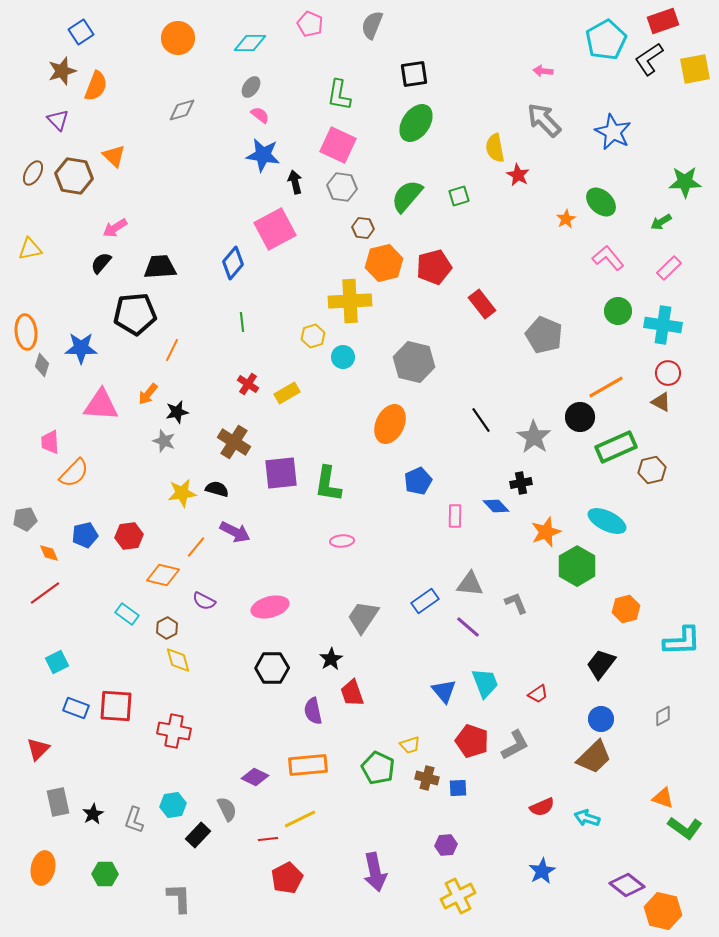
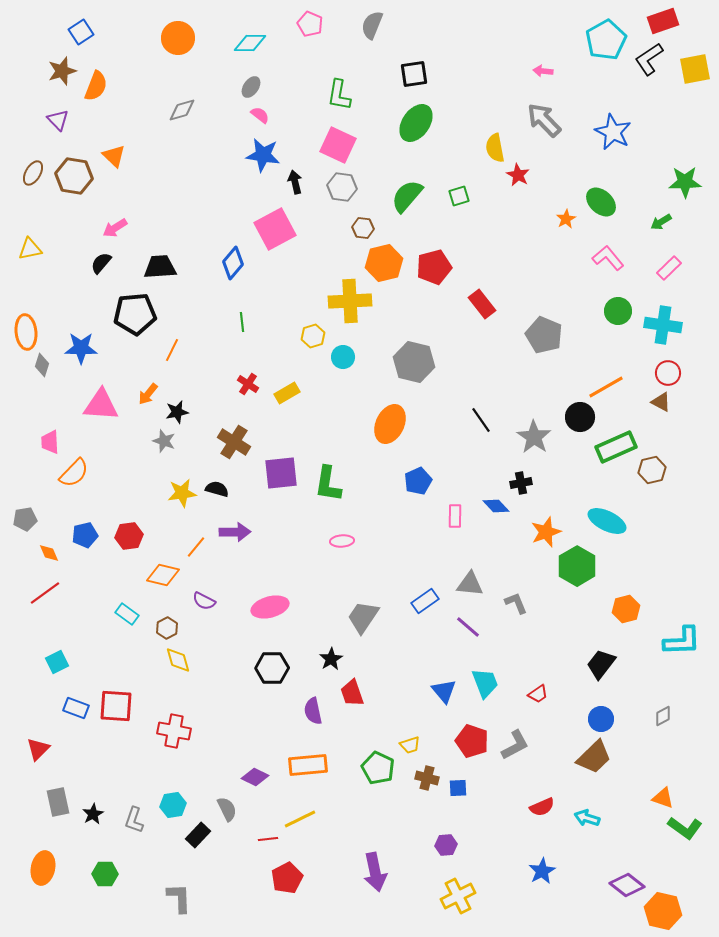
purple arrow at (235, 532): rotated 28 degrees counterclockwise
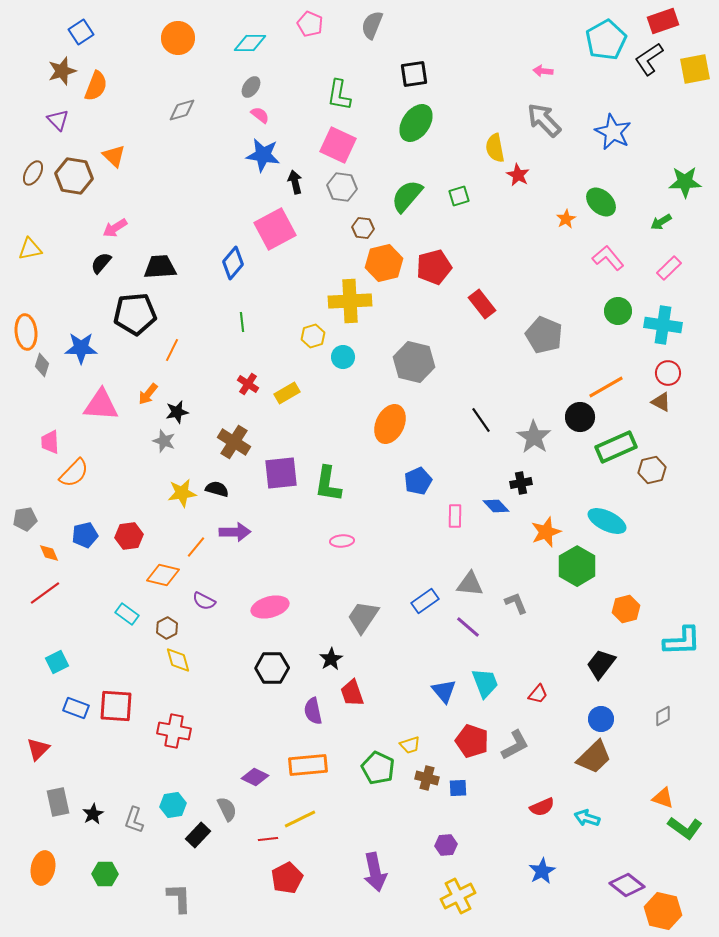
red trapezoid at (538, 694): rotated 15 degrees counterclockwise
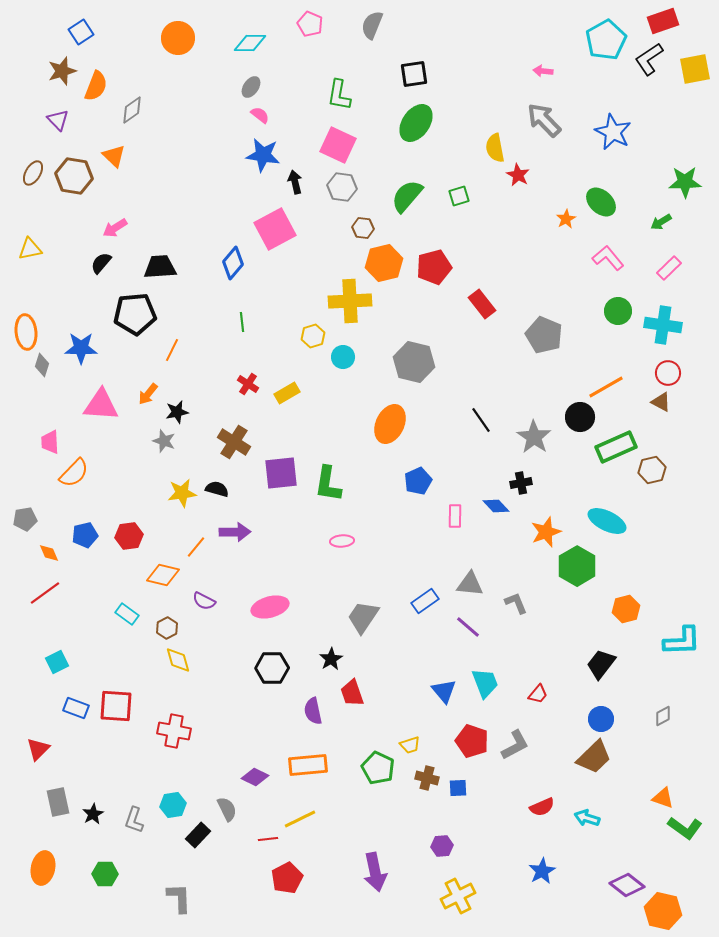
gray diamond at (182, 110): moved 50 px left; rotated 20 degrees counterclockwise
purple hexagon at (446, 845): moved 4 px left, 1 px down
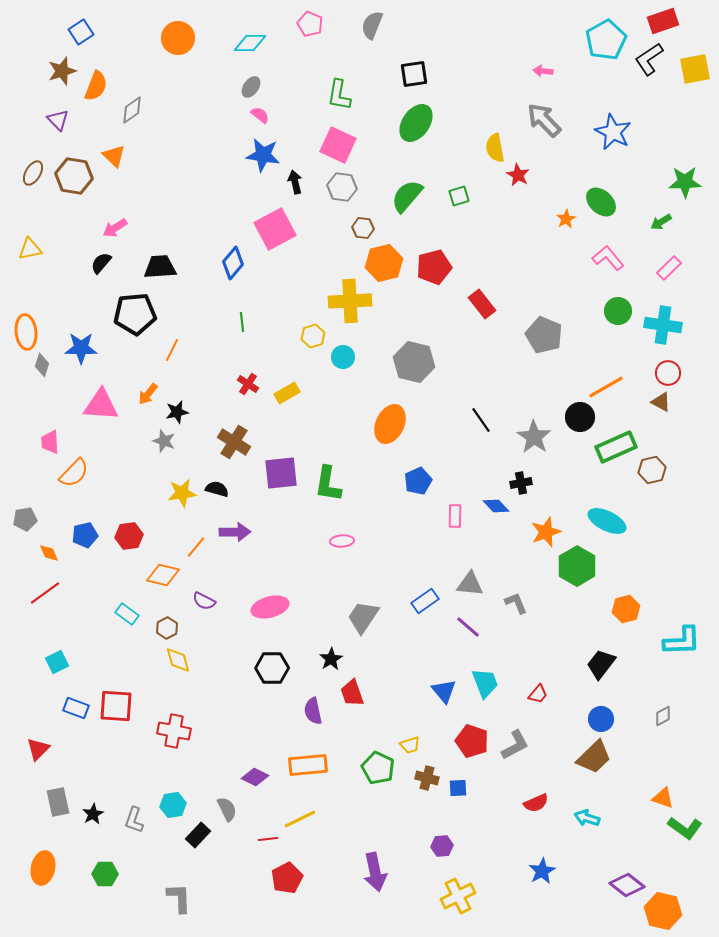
red semicircle at (542, 807): moved 6 px left, 4 px up
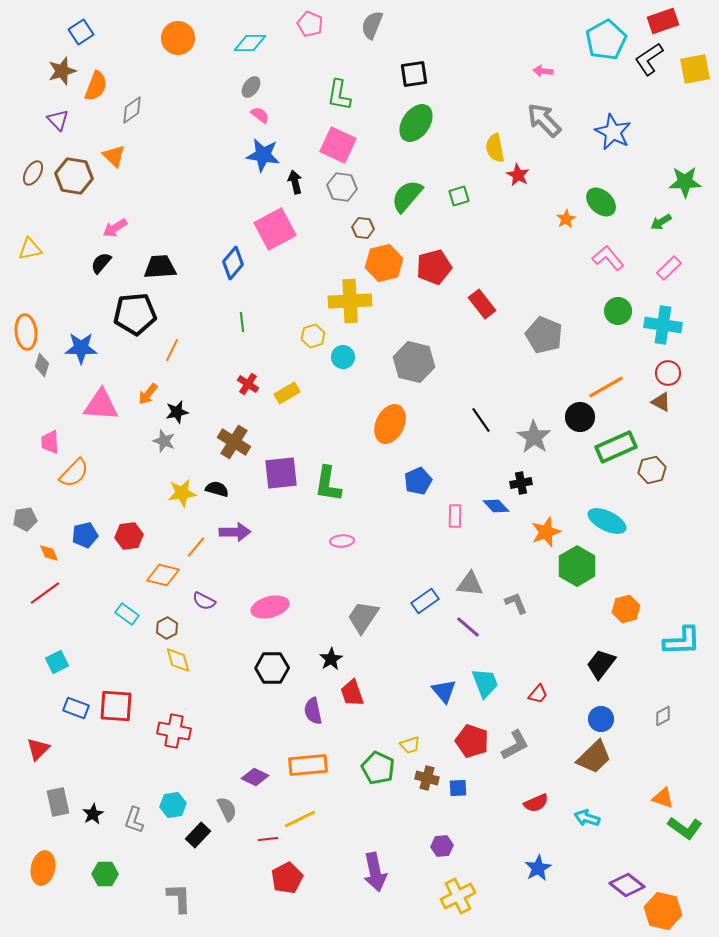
blue star at (542, 871): moved 4 px left, 3 px up
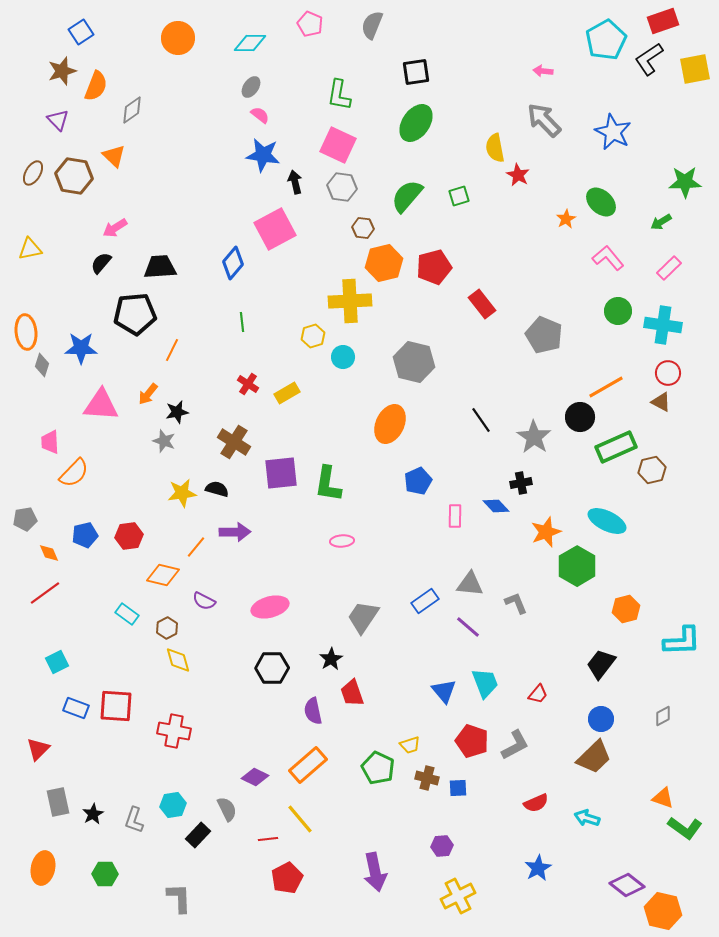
black square at (414, 74): moved 2 px right, 2 px up
orange rectangle at (308, 765): rotated 36 degrees counterclockwise
yellow line at (300, 819): rotated 76 degrees clockwise
